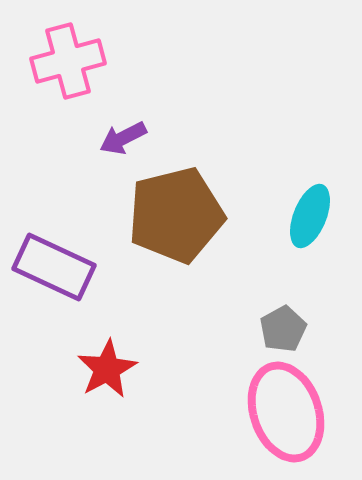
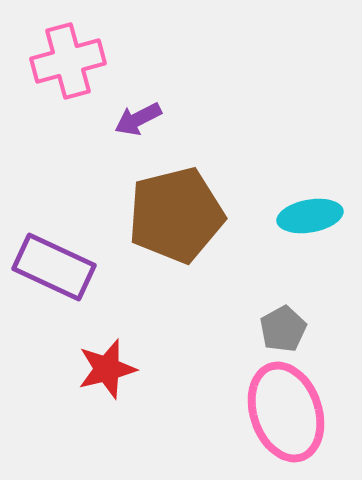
purple arrow: moved 15 px right, 19 px up
cyan ellipse: rotated 58 degrees clockwise
red star: rotated 14 degrees clockwise
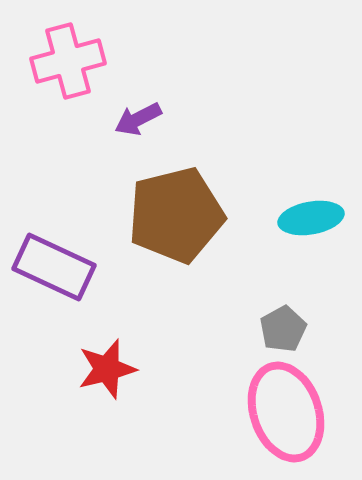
cyan ellipse: moved 1 px right, 2 px down
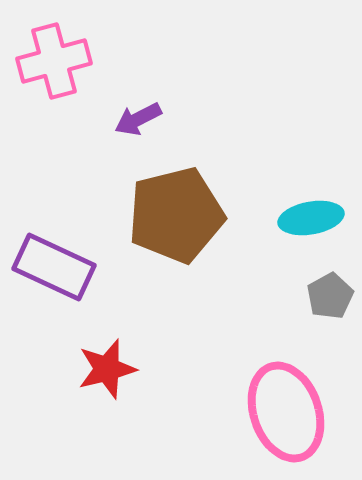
pink cross: moved 14 px left
gray pentagon: moved 47 px right, 33 px up
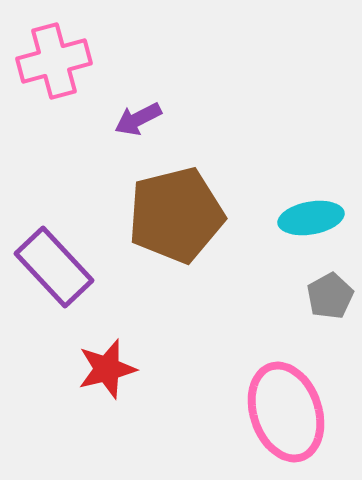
purple rectangle: rotated 22 degrees clockwise
